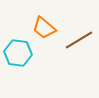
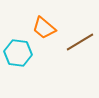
brown line: moved 1 px right, 2 px down
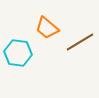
orange trapezoid: moved 3 px right
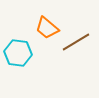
brown line: moved 4 px left
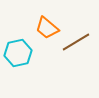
cyan hexagon: rotated 20 degrees counterclockwise
